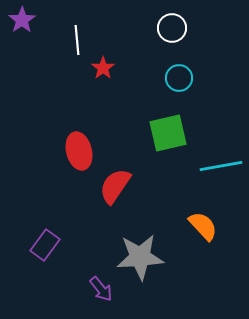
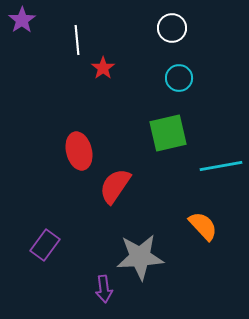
purple arrow: moved 3 px right; rotated 32 degrees clockwise
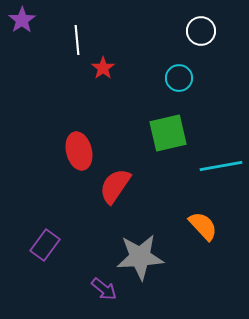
white circle: moved 29 px right, 3 px down
purple arrow: rotated 44 degrees counterclockwise
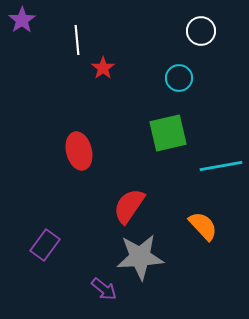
red semicircle: moved 14 px right, 20 px down
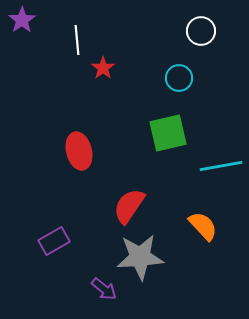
purple rectangle: moved 9 px right, 4 px up; rotated 24 degrees clockwise
